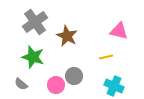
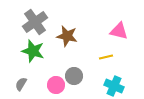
brown star: rotated 15 degrees counterclockwise
green star: moved 6 px up
gray semicircle: rotated 80 degrees clockwise
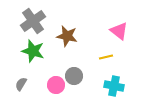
gray cross: moved 2 px left, 1 px up
pink triangle: rotated 24 degrees clockwise
cyan cross: rotated 12 degrees counterclockwise
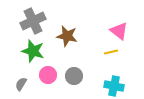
gray cross: rotated 10 degrees clockwise
yellow line: moved 5 px right, 5 px up
pink circle: moved 8 px left, 10 px up
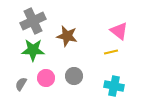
green star: moved 1 px up; rotated 15 degrees counterclockwise
pink circle: moved 2 px left, 3 px down
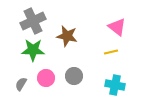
pink triangle: moved 2 px left, 4 px up
cyan cross: moved 1 px right, 1 px up
